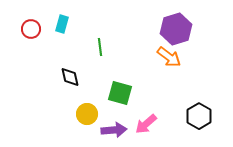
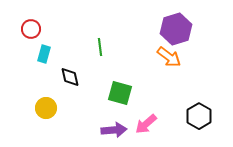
cyan rectangle: moved 18 px left, 30 px down
yellow circle: moved 41 px left, 6 px up
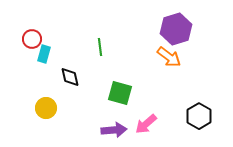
red circle: moved 1 px right, 10 px down
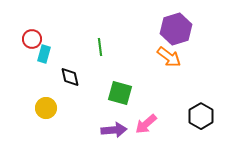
black hexagon: moved 2 px right
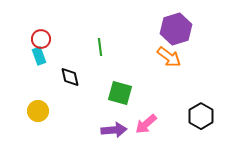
red circle: moved 9 px right
cyan rectangle: moved 5 px left, 2 px down; rotated 36 degrees counterclockwise
yellow circle: moved 8 px left, 3 px down
